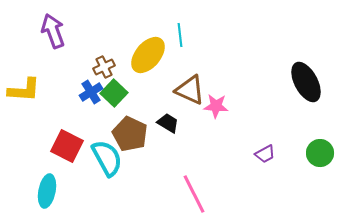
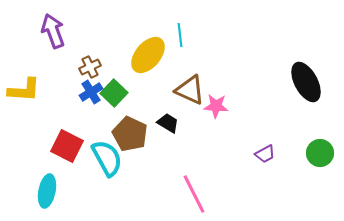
brown cross: moved 14 px left
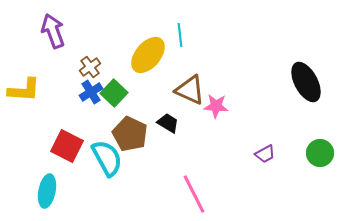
brown cross: rotated 10 degrees counterclockwise
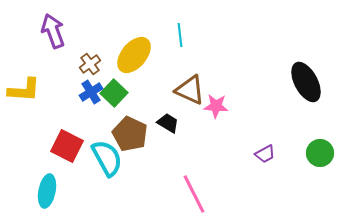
yellow ellipse: moved 14 px left
brown cross: moved 3 px up
